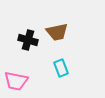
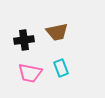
black cross: moved 4 px left; rotated 24 degrees counterclockwise
pink trapezoid: moved 14 px right, 8 px up
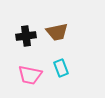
black cross: moved 2 px right, 4 px up
pink trapezoid: moved 2 px down
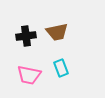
pink trapezoid: moved 1 px left
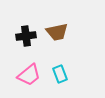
cyan rectangle: moved 1 px left, 6 px down
pink trapezoid: rotated 50 degrees counterclockwise
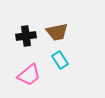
cyan rectangle: moved 14 px up; rotated 12 degrees counterclockwise
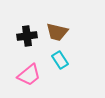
brown trapezoid: rotated 25 degrees clockwise
black cross: moved 1 px right
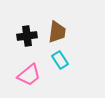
brown trapezoid: rotated 95 degrees counterclockwise
